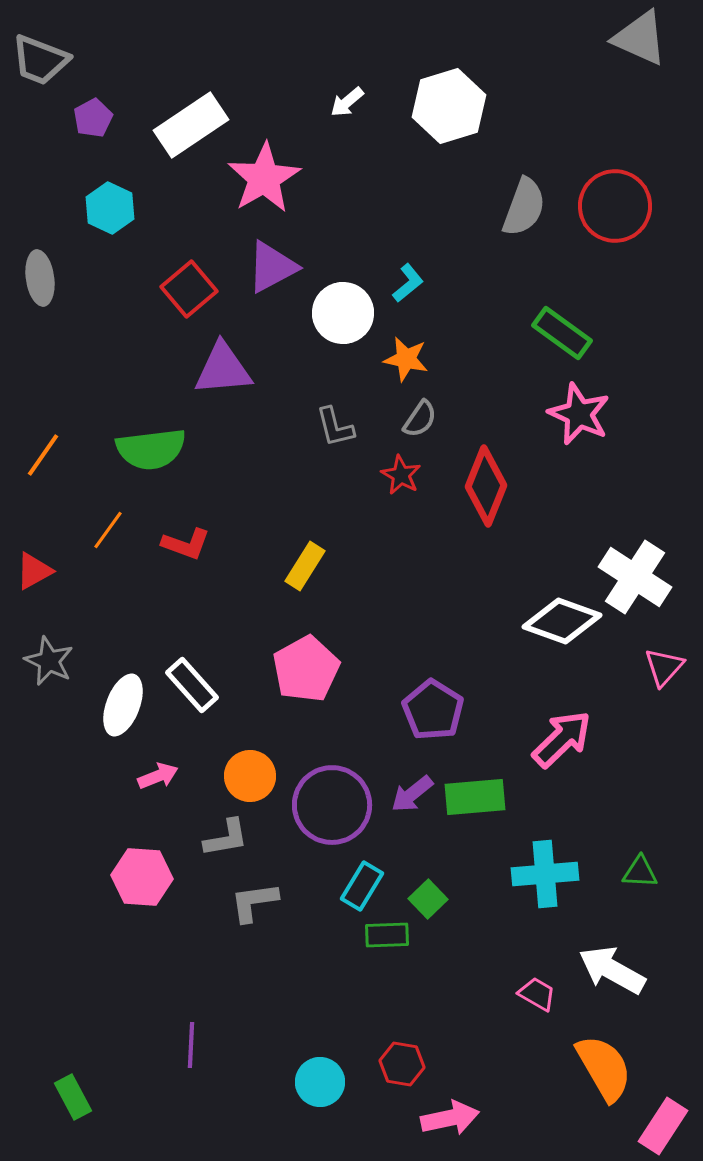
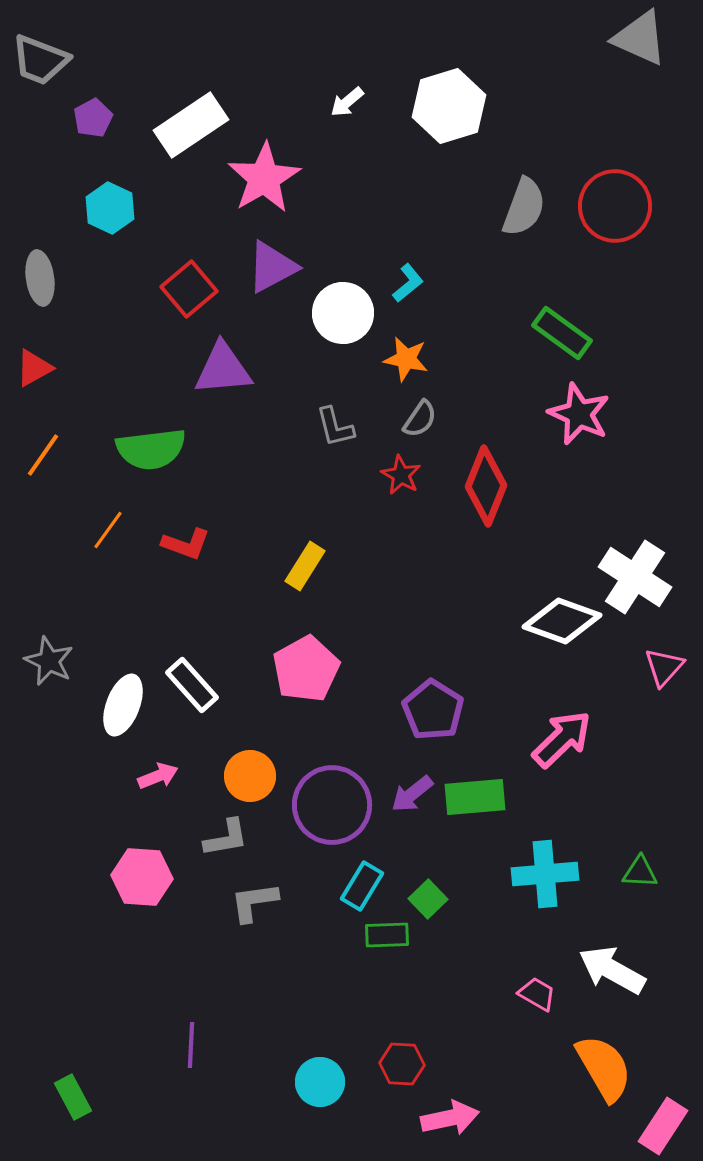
red triangle at (34, 571): moved 203 px up
red hexagon at (402, 1064): rotated 6 degrees counterclockwise
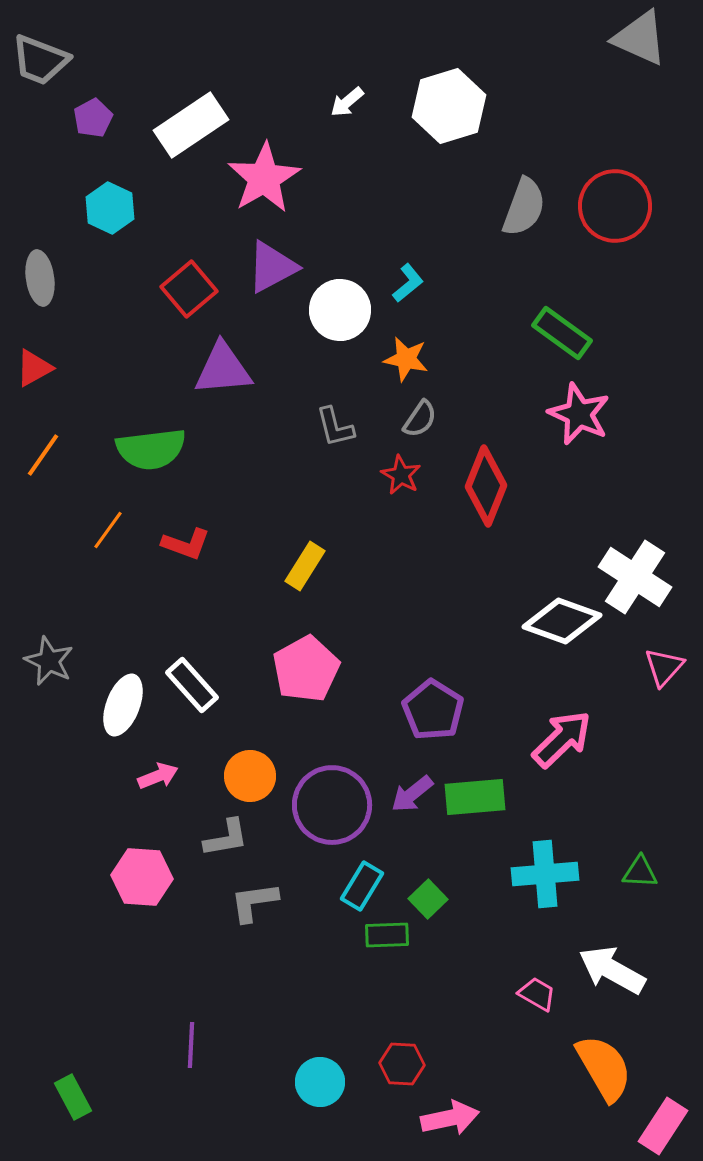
white circle at (343, 313): moved 3 px left, 3 px up
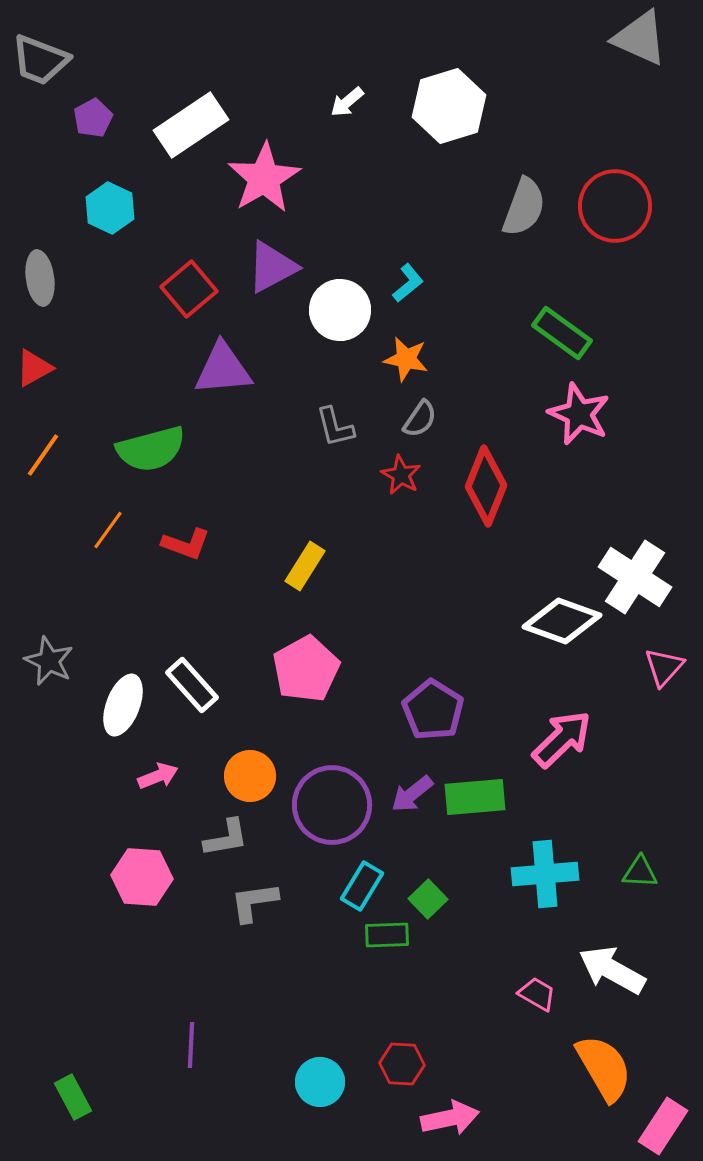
green semicircle at (151, 449): rotated 8 degrees counterclockwise
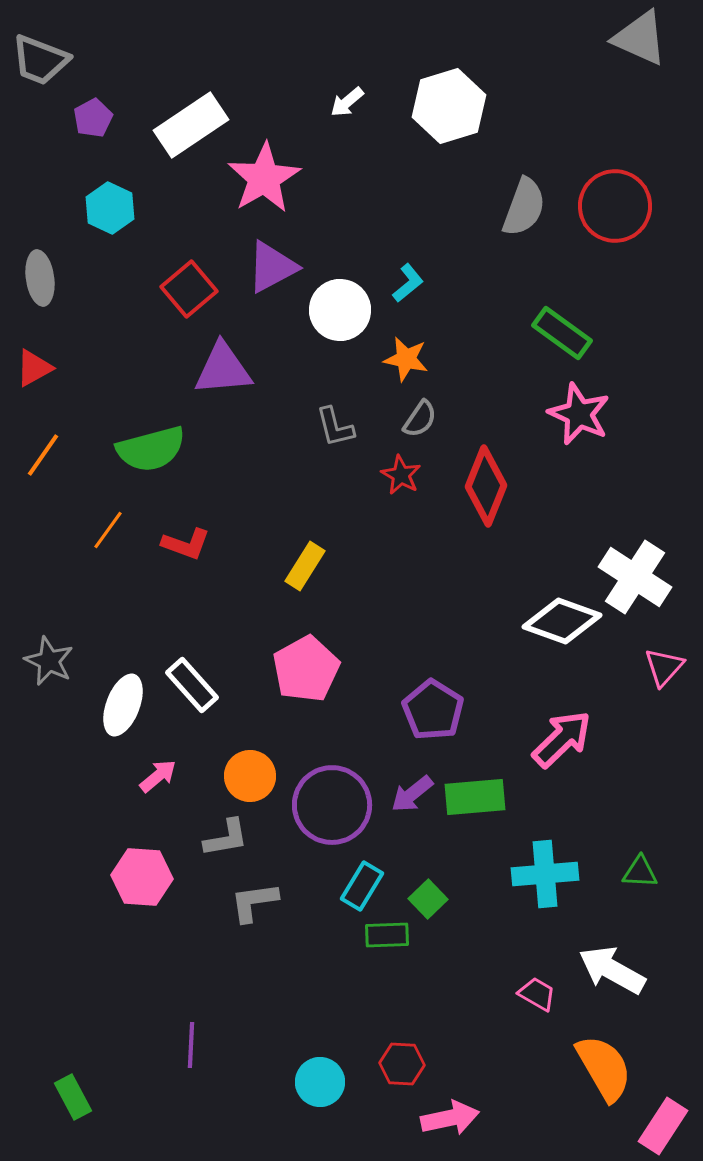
pink arrow at (158, 776): rotated 18 degrees counterclockwise
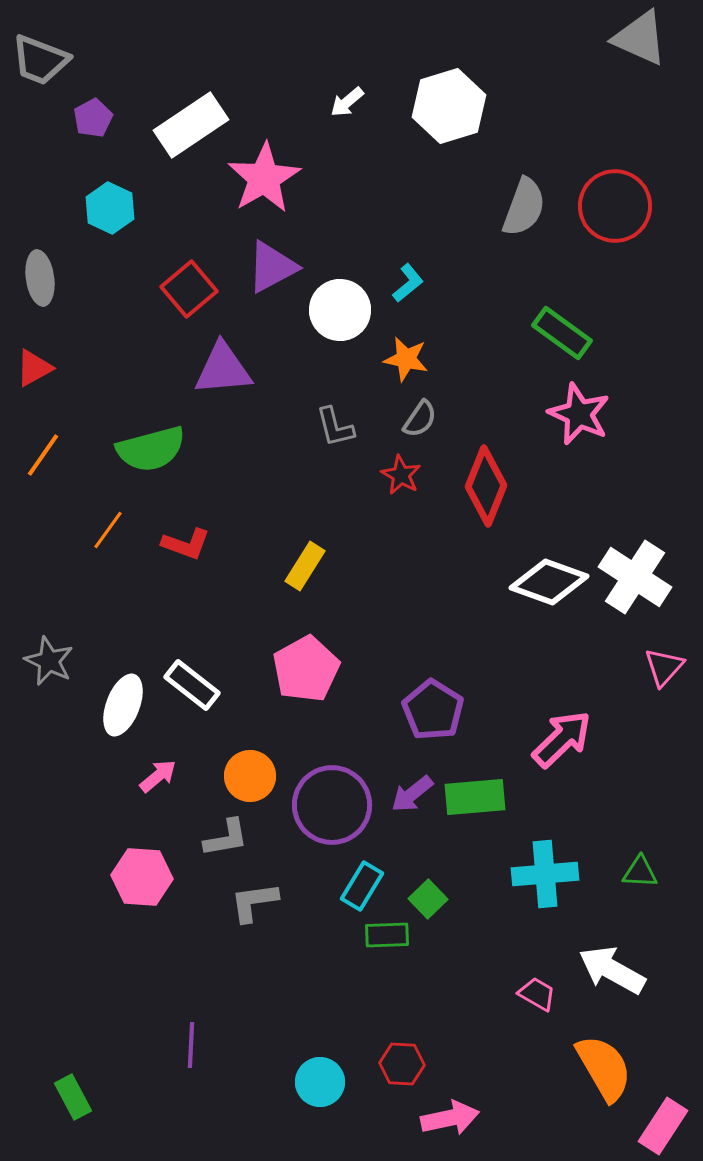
white diamond at (562, 621): moved 13 px left, 39 px up
white rectangle at (192, 685): rotated 10 degrees counterclockwise
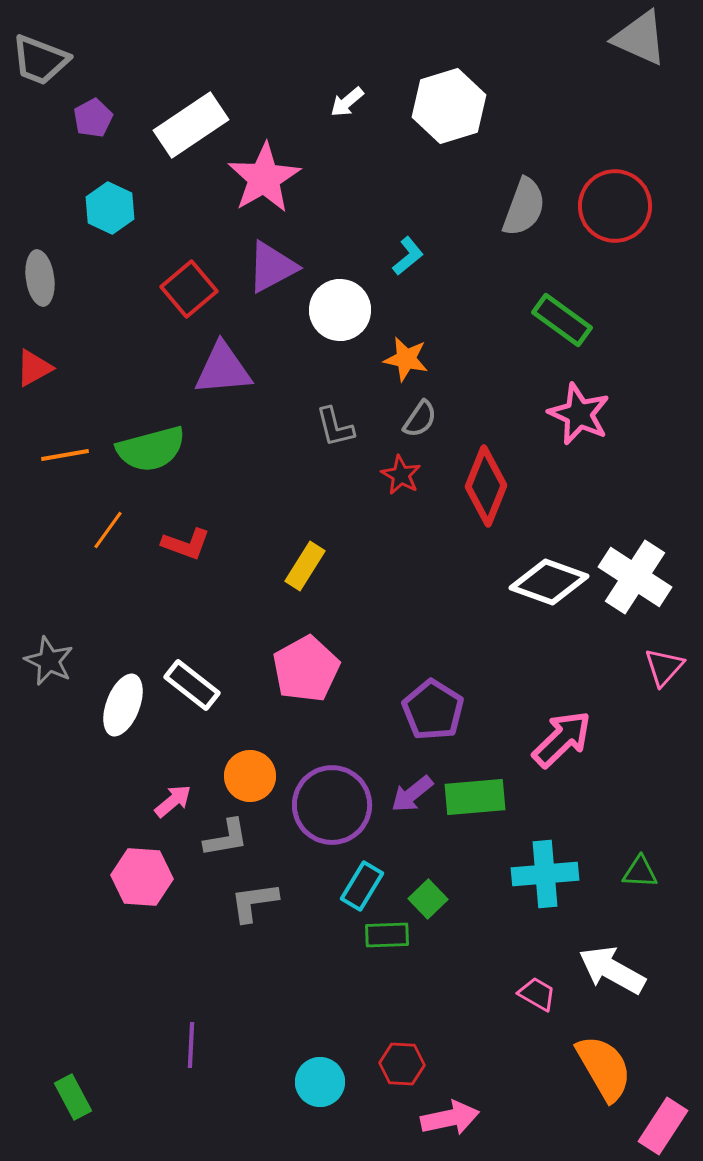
cyan L-shape at (408, 283): moved 27 px up
green rectangle at (562, 333): moved 13 px up
orange line at (43, 455): moved 22 px right; rotated 45 degrees clockwise
pink arrow at (158, 776): moved 15 px right, 25 px down
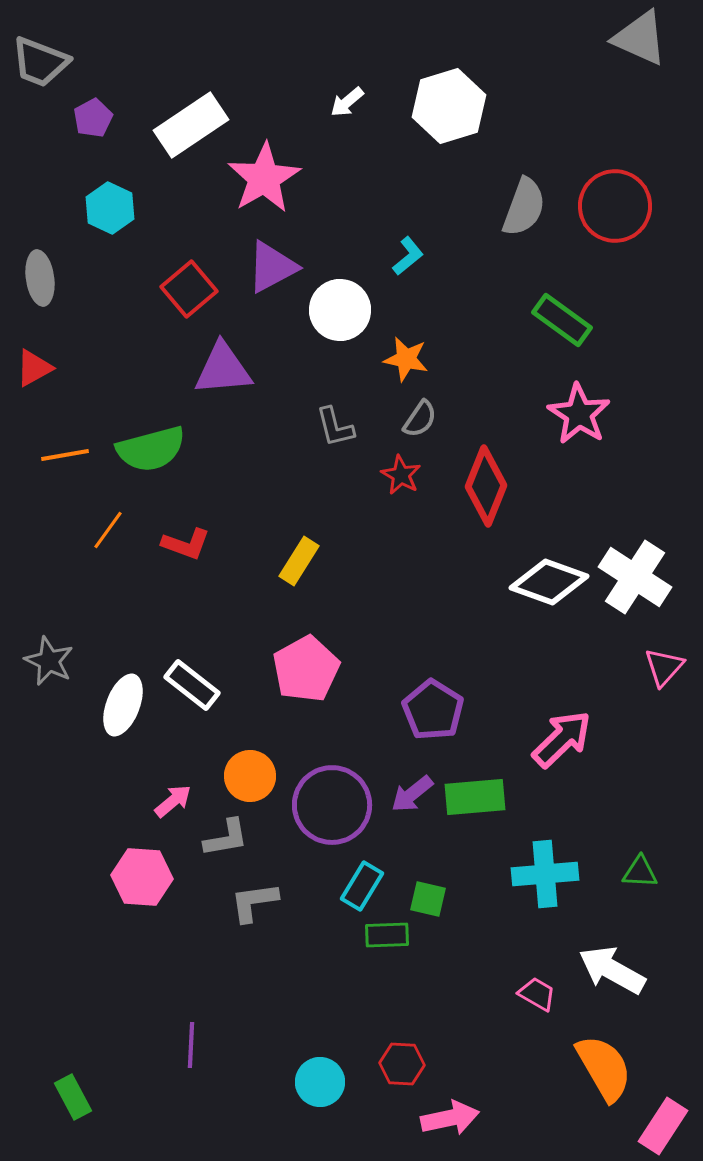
gray trapezoid at (40, 60): moved 2 px down
pink star at (579, 414): rotated 8 degrees clockwise
yellow rectangle at (305, 566): moved 6 px left, 5 px up
green square at (428, 899): rotated 33 degrees counterclockwise
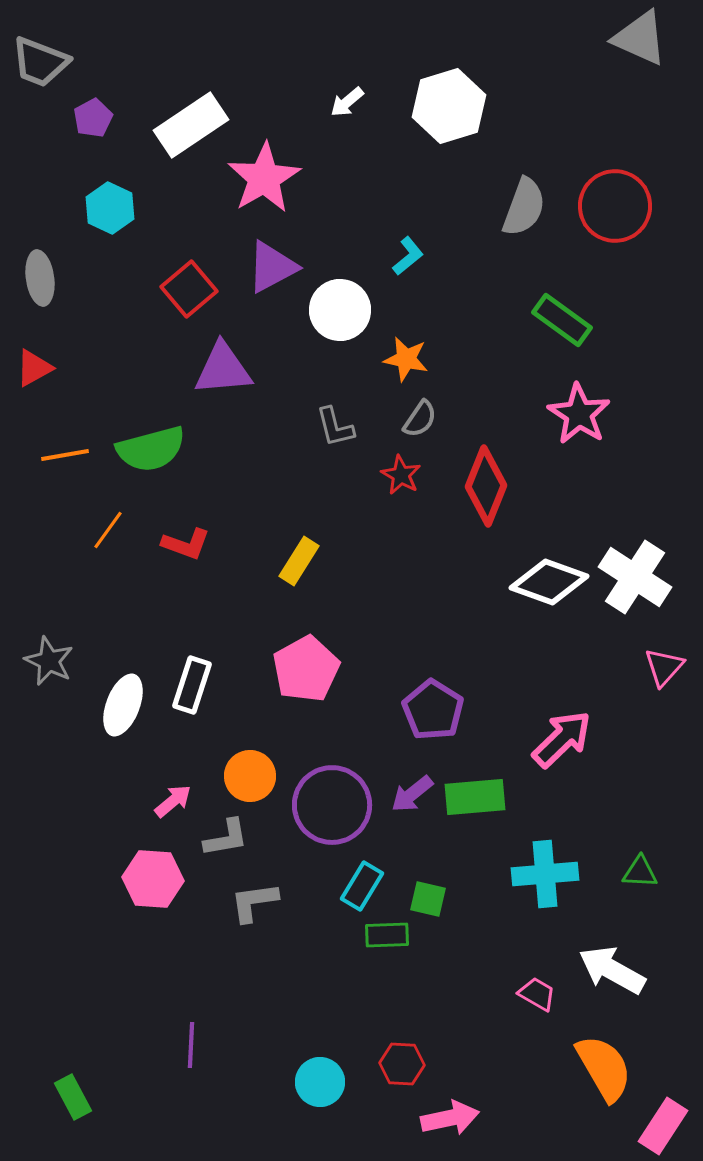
white rectangle at (192, 685): rotated 70 degrees clockwise
pink hexagon at (142, 877): moved 11 px right, 2 px down
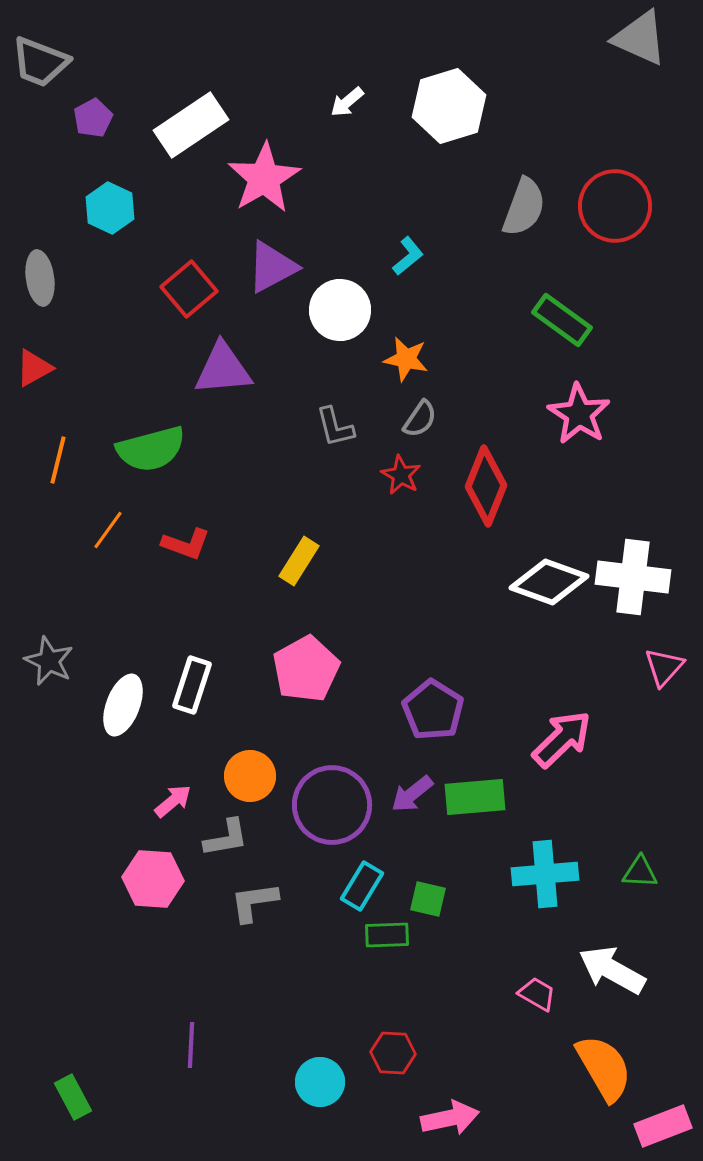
orange line at (65, 455): moved 7 px left, 5 px down; rotated 66 degrees counterclockwise
white cross at (635, 577): moved 2 px left; rotated 26 degrees counterclockwise
red hexagon at (402, 1064): moved 9 px left, 11 px up
pink rectangle at (663, 1126): rotated 36 degrees clockwise
